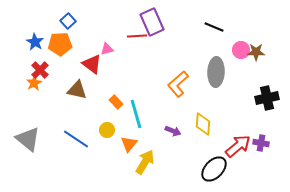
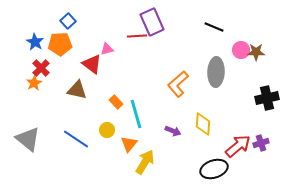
red cross: moved 1 px right, 2 px up
purple cross: rotated 28 degrees counterclockwise
black ellipse: rotated 28 degrees clockwise
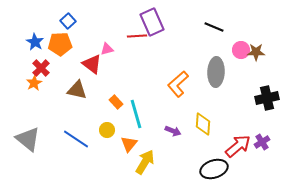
purple cross: moved 1 px right, 1 px up; rotated 14 degrees counterclockwise
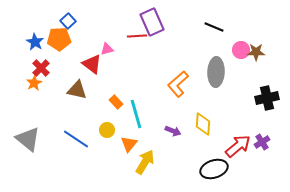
orange pentagon: moved 1 px left, 5 px up
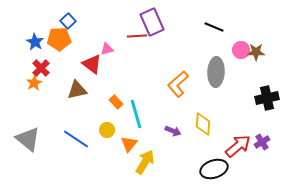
brown triangle: rotated 25 degrees counterclockwise
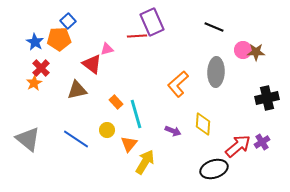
pink circle: moved 2 px right
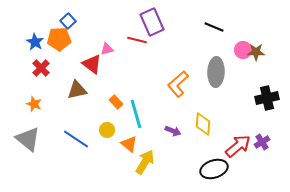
red line: moved 4 px down; rotated 18 degrees clockwise
orange star: moved 21 px down; rotated 21 degrees counterclockwise
orange triangle: rotated 30 degrees counterclockwise
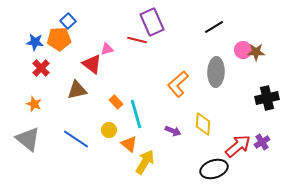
black line: rotated 54 degrees counterclockwise
blue star: rotated 24 degrees counterclockwise
yellow circle: moved 2 px right
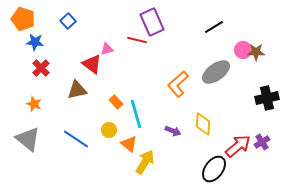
orange pentagon: moved 36 px left, 20 px up; rotated 20 degrees clockwise
gray ellipse: rotated 52 degrees clockwise
black ellipse: rotated 36 degrees counterclockwise
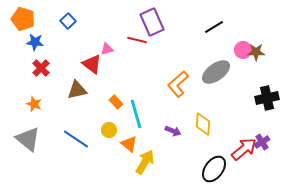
red arrow: moved 6 px right, 3 px down
